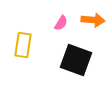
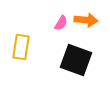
orange arrow: moved 7 px left
yellow rectangle: moved 2 px left, 2 px down
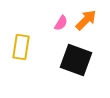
orange arrow: rotated 50 degrees counterclockwise
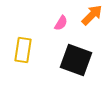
orange arrow: moved 6 px right, 5 px up
yellow rectangle: moved 2 px right, 3 px down
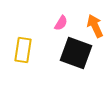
orange arrow: moved 3 px right, 11 px down; rotated 70 degrees counterclockwise
black square: moved 7 px up
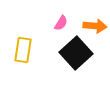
orange arrow: rotated 120 degrees clockwise
black square: rotated 28 degrees clockwise
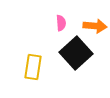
pink semicircle: rotated 35 degrees counterclockwise
yellow rectangle: moved 10 px right, 17 px down
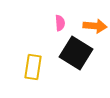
pink semicircle: moved 1 px left
black square: rotated 16 degrees counterclockwise
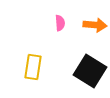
orange arrow: moved 1 px up
black square: moved 14 px right, 18 px down
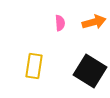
orange arrow: moved 1 px left, 3 px up; rotated 20 degrees counterclockwise
yellow rectangle: moved 1 px right, 1 px up
